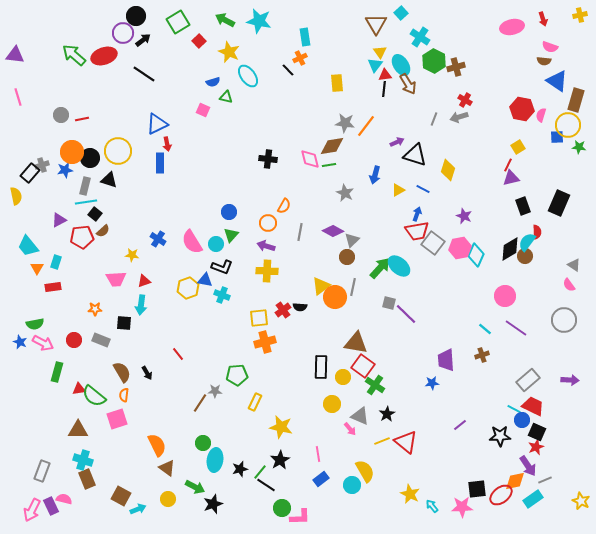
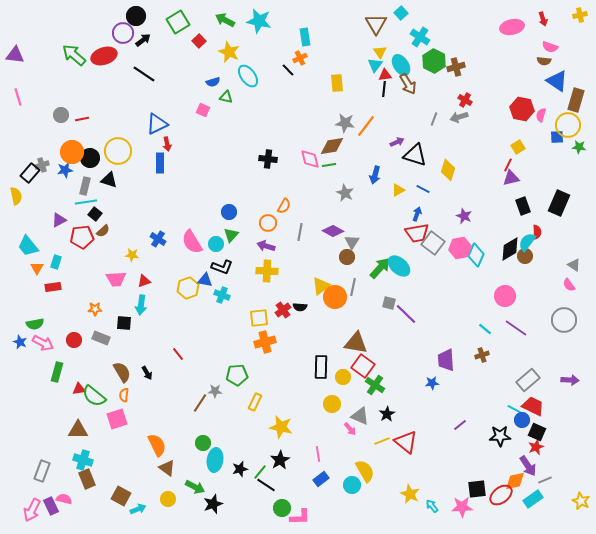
red trapezoid at (417, 231): moved 2 px down
gray triangle at (352, 240): moved 2 px down; rotated 14 degrees counterclockwise
gray rectangle at (101, 340): moved 2 px up
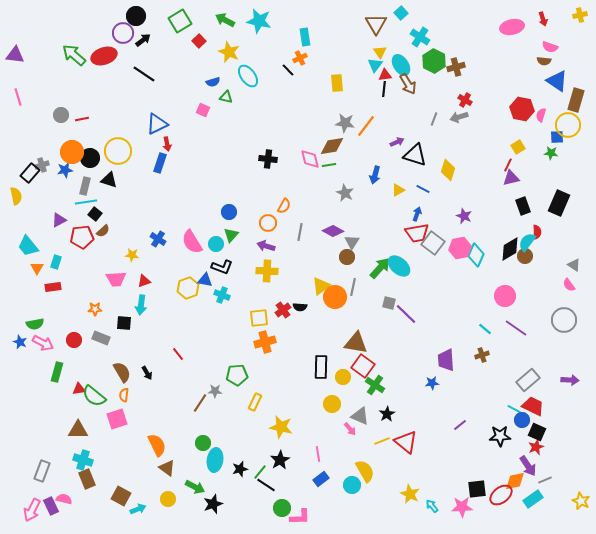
green square at (178, 22): moved 2 px right, 1 px up
green star at (579, 147): moved 28 px left, 6 px down
blue rectangle at (160, 163): rotated 18 degrees clockwise
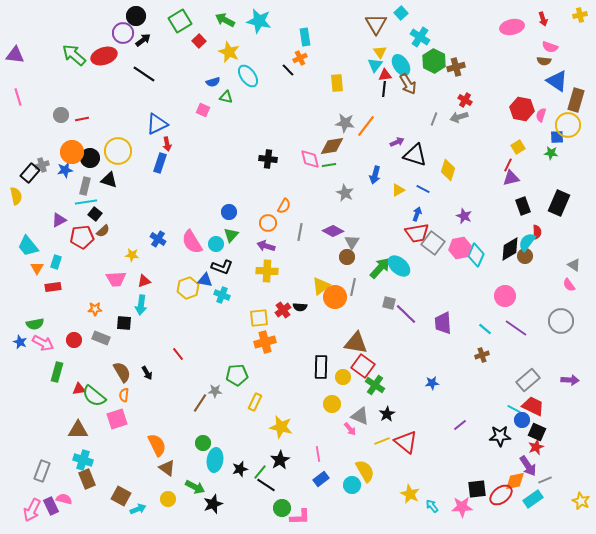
gray circle at (564, 320): moved 3 px left, 1 px down
purple trapezoid at (446, 360): moved 3 px left, 37 px up
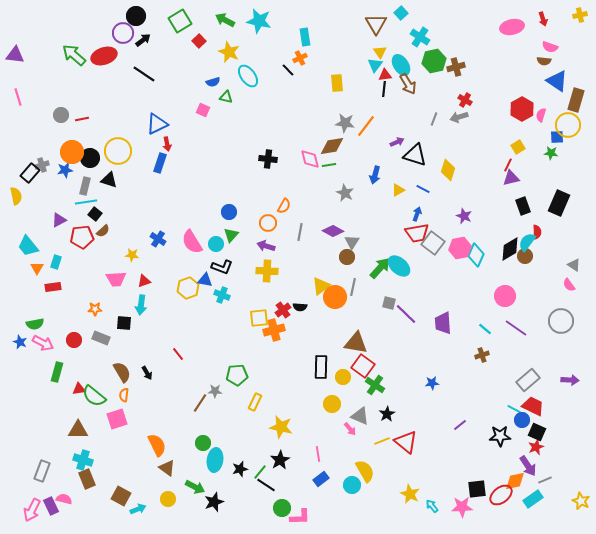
green hexagon at (434, 61): rotated 20 degrees clockwise
red hexagon at (522, 109): rotated 20 degrees clockwise
orange cross at (265, 342): moved 9 px right, 12 px up
black star at (213, 504): moved 1 px right, 2 px up
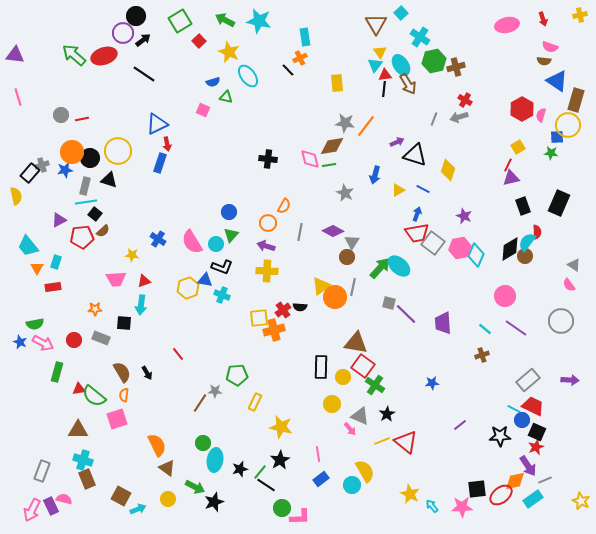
pink ellipse at (512, 27): moved 5 px left, 2 px up
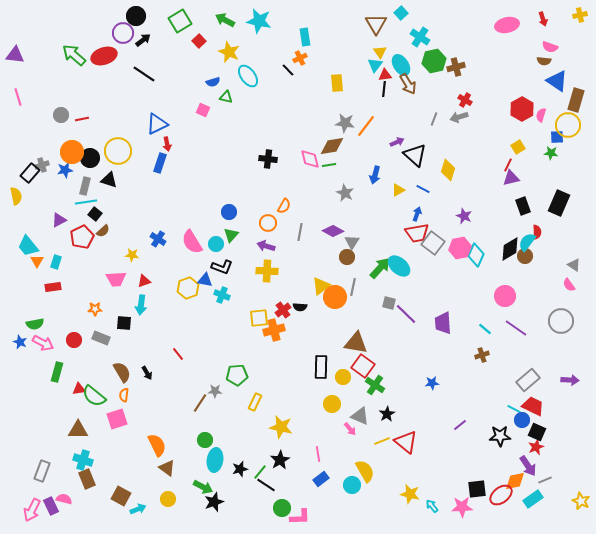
black triangle at (415, 155): rotated 25 degrees clockwise
red pentagon at (82, 237): rotated 20 degrees counterclockwise
orange triangle at (37, 268): moved 7 px up
green circle at (203, 443): moved 2 px right, 3 px up
green arrow at (195, 487): moved 8 px right
yellow star at (410, 494): rotated 12 degrees counterclockwise
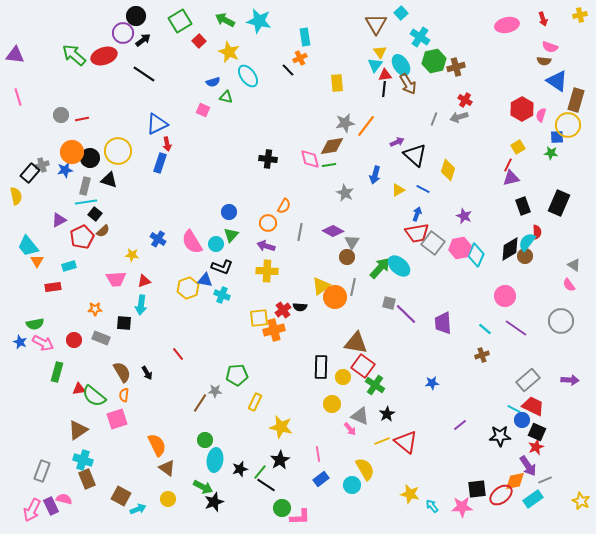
gray star at (345, 123): rotated 18 degrees counterclockwise
cyan rectangle at (56, 262): moved 13 px right, 4 px down; rotated 56 degrees clockwise
brown triangle at (78, 430): rotated 35 degrees counterclockwise
yellow semicircle at (365, 471): moved 2 px up
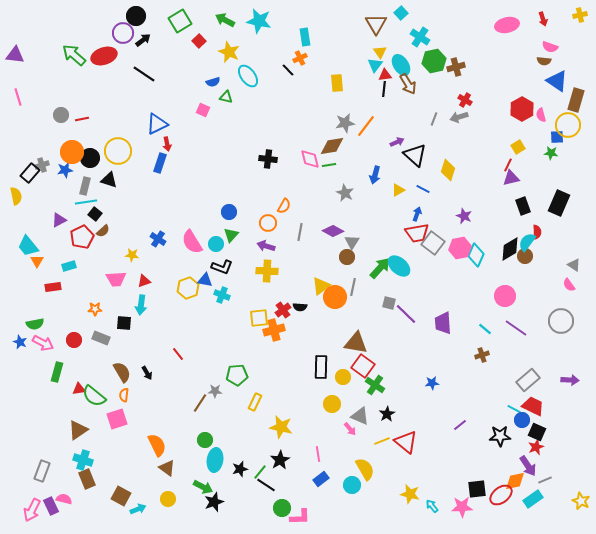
pink semicircle at (541, 115): rotated 32 degrees counterclockwise
